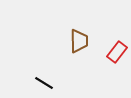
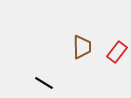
brown trapezoid: moved 3 px right, 6 px down
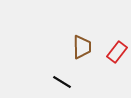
black line: moved 18 px right, 1 px up
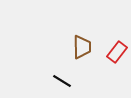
black line: moved 1 px up
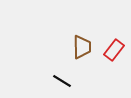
red rectangle: moved 3 px left, 2 px up
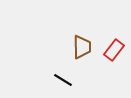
black line: moved 1 px right, 1 px up
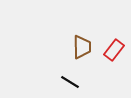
black line: moved 7 px right, 2 px down
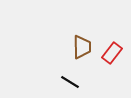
red rectangle: moved 2 px left, 3 px down
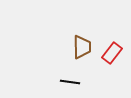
black line: rotated 24 degrees counterclockwise
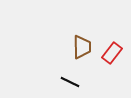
black line: rotated 18 degrees clockwise
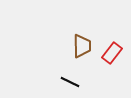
brown trapezoid: moved 1 px up
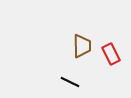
red rectangle: moved 1 px left, 1 px down; rotated 65 degrees counterclockwise
